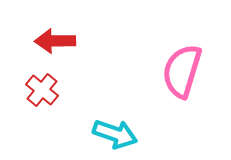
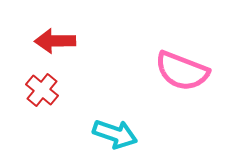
pink semicircle: rotated 86 degrees counterclockwise
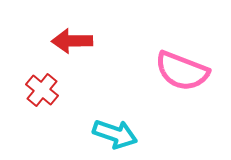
red arrow: moved 17 px right
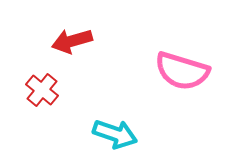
red arrow: rotated 15 degrees counterclockwise
pink semicircle: rotated 4 degrees counterclockwise
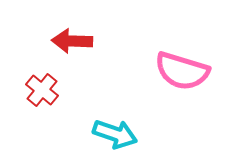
red arrow: rotated 18 degrees clockwise
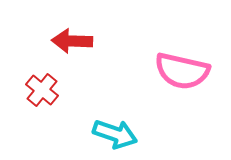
pink semicircle: rotated 4 degrees counterclockwise
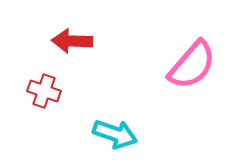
pink semicircle: moved 10 px right, 6 px up; rotated 62 degrees counterclockwise
red cross: moved 2 px right, 1 px down; rotated 20 degrees counterclockwise
